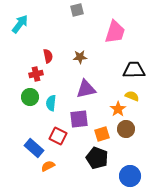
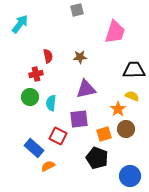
orange square: moved 2 px right
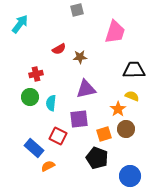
red semicircle: moved 11 px right, 7 px up; rotated 72 degrees clockwise
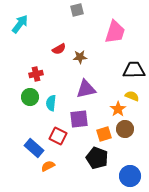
brown circle: moved 1 px left
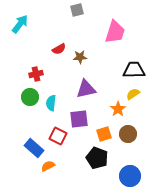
yellow semicircle: moved 1 px right, 2 px up; rotated 56 degrees counterclockwise
brown circle: moved 3 px right, 5 px down
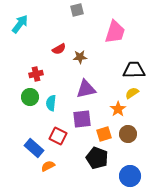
yellow semicircle: moved 1 px left, 1 px up
purple square: moved 3 px right
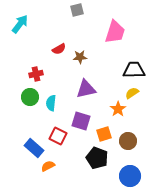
purple square: moved 1 px left, 2 px down; rotated 24 degrees clockwise
brown circle: moved 7 px down
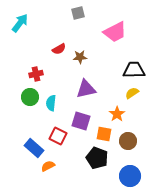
gray square: moved 1 px right, 3 px down
cyan arrow: moved 1 px up
pink trapezoid: rotated 45 degrees clockwise
orange star: moved 1 px left, 5 px down
orange square: rotated 28 degrees clockwise
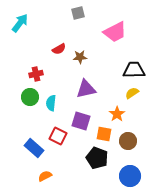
orange semicircle: moved 3 px left, 10 px down
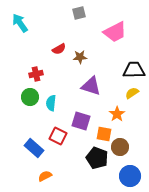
gray square: moved 1 px right
cyan arrow: rotated 72 degrees counterclockwise
purple triangle: moved 5 px right, 3 px up; rotated 30 degrees clockwise
brown circle: moved 8 px left, 6 px down
